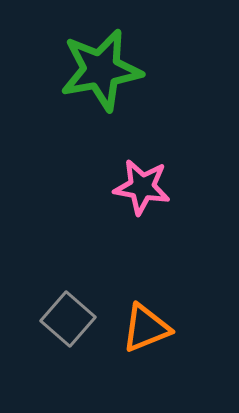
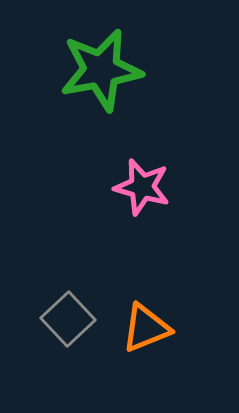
pink star: rotated 6 degrees clockwise
gray square: rotated 6 degrees clockwise
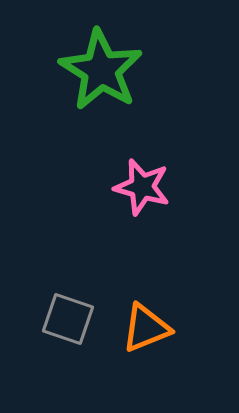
green star: rotated 30 degrees counterclockwise
gray square: rotated 28 degrees counterclockwise
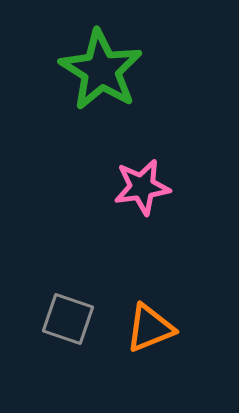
pink star: rotated 24 degrees counterclockwise
orange triangle: moved 4 px right
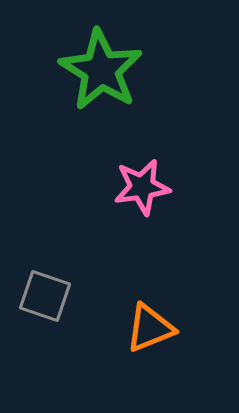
gray square: moved 23 px left, 23 px up
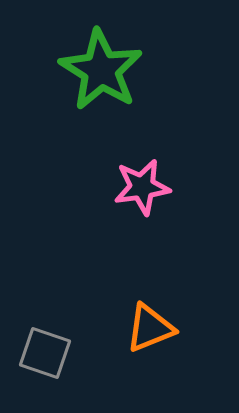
gray square: moved 57 px down
